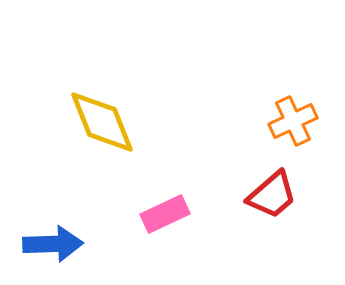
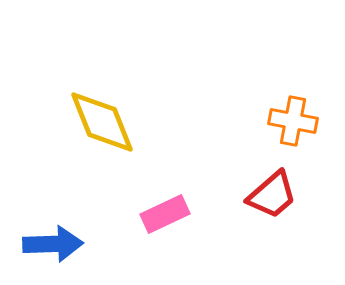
orange cross: rotated 36 degrees clockwise
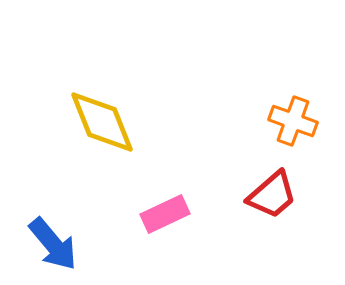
orange cross: rotated 9 degrees clockwise
blue arrow: rotated 52 degrees clockwise
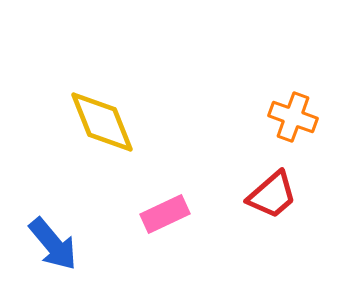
orange cross: moved 4 px up
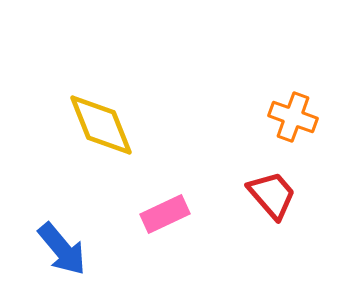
yellow diamond: moved 1 px left, 3 px down
red trapezoid: rotated 90 degrees counterclockwise
blue arrow: moved 9 px right, 5 px down
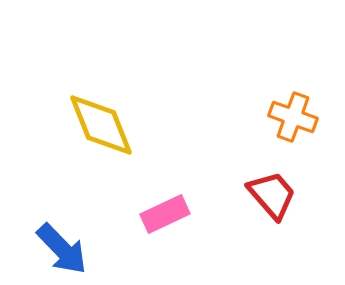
blue arrow: rotated 4 degrees counterclockwise
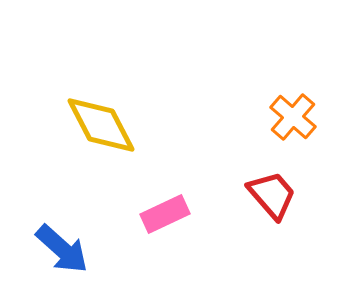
orange cross: rotated 21 degrees clockwise
yellow diamond: rotated 6 degrees counterclockwise
blue arrow: rotated 4 degrees counterclockwise
